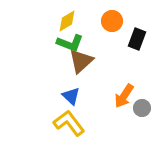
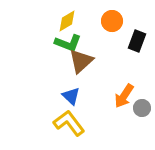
black rectangle: moved 2 px down
green L-shape: moved 2 px left
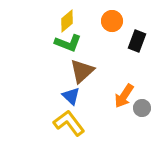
yellow diamond: rotated 10 degrees counterclockwise
brown triangle: moved 1 px right, 10 px down
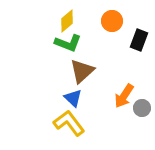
black rectangle: moved 2 px right, 1 px up
blue triangle: moved 2 px right, 2 px down
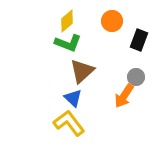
gray circle: moved 6 px left, 31 px up
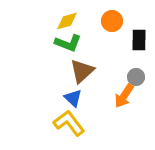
yellow diamond: rotated 25 degrees clockwise
black rectangle: rotated 20 degrees counterclockwise
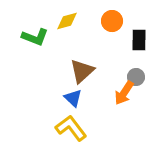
green L-shape: moved 33 px left, 6 px up
orange arrow: moved 3 px up
yellow L-shape: moved 2 px right, 5 px down
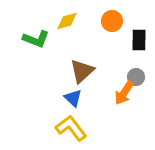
green L-shape: moved 1 px right, 2 px down
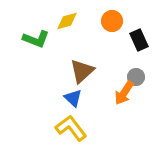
black rectangle: rotated 25 degrees counterclockwise
